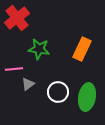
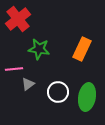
red cross: moved 1 px right, 1 px down
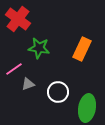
red cross: rotated 15 degrees counterclockwise
green star: moved 1 px up
pink line: rotated 30 degrees counterclockwise
gray triangle: rotated 16 degrees clockwise
green ellipse: moved 11 px down
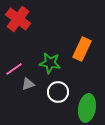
green star: moved 11 px right, 15 px down
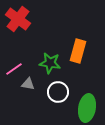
orange rectangle: moved 4 px left, 2 px down; rotated 10 degrees counterclockwise
gray triangle: rotated 32 degrees clockwise
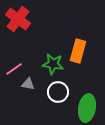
green star: moved 3 px right, 1 px down
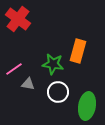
green ellipse: moved 2 px up
